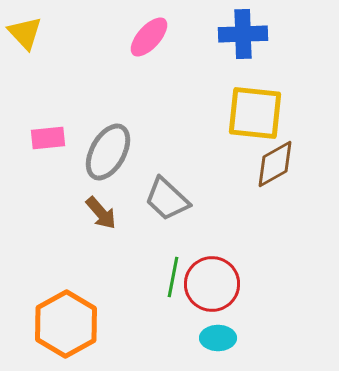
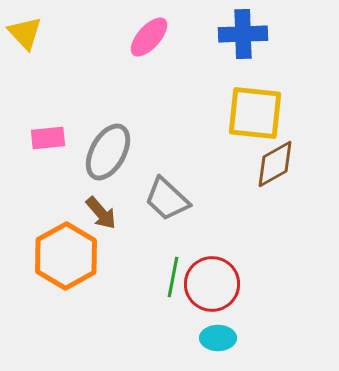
orange hexagon: moved 68 px up
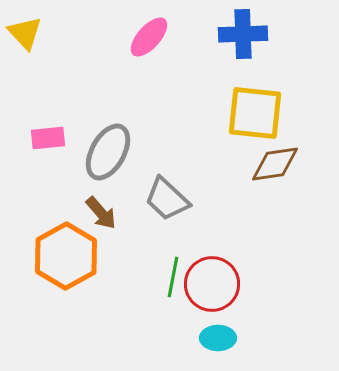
brown diamond: rotated 21 degrees clockwise
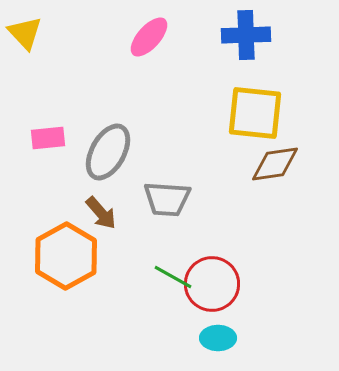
blue cross: moved 3 px right, 1 px down
gray trapezoid: rotated 39 degrees counterclockwise
green line: rotated 72 degrees counterclockwise
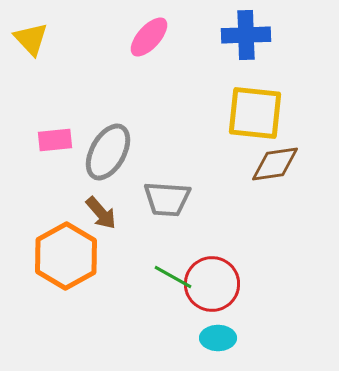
yellow triangle: moved 6 px right, 6 px down
pink rectangle: moved 7 px right, 2 px down
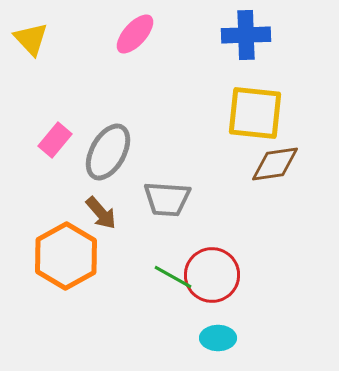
pink ellipse: moved 14 px left, 3 px up
pink rectangle: rotated 44 degrees counterclockwise
red circle: moved 9 px up
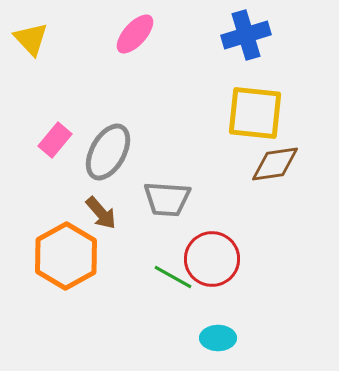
blue cross: rotated 15 degrees counterclockwise
red circle: moved 16 px up
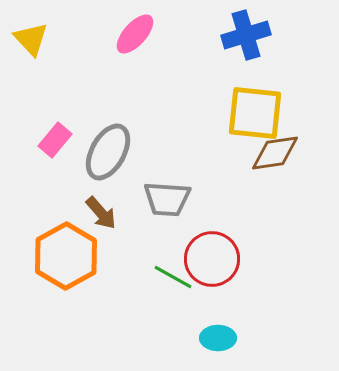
brown diamond: moved 11 px up
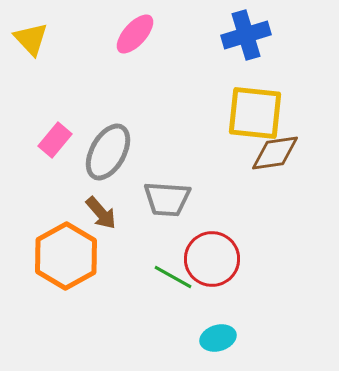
cyan ellipse: rotated 16 degrees counterclockwise
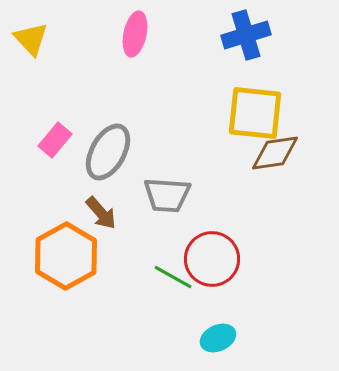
pink ellipse: rotated 30 degrees counterclockwise
gray trapezoid: moved 4 px up
cyan ellipse: rotated 8 degrees counterclockwise
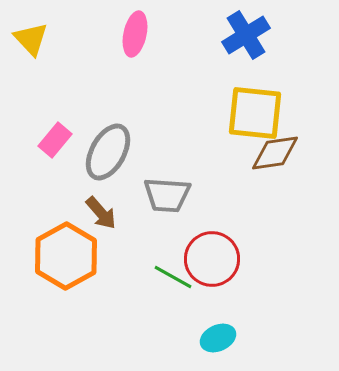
blue cross: rotated 15 degrees counterclockwise
